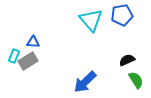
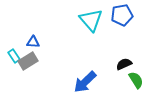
cyan rectangle: rotated 56 degrees counterclockwise
black semicircle: moved 3 px left, 4 px down
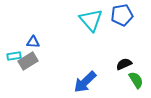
cyan rectangle: rotated 64 degrees counterclockwise
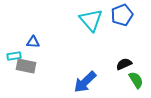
blue pentagon: rotated 10 degrees counterclockwise
gray rectangle: moved 2 px left, 5 px down; rotated 42 degrees clockwise
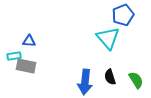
blue pentagon: moved 1 px right
cyan triangle: moved 17 px right, 18 px down
blue triangle: moved 4 px left, 1 px up
black semicircle: moved 14 px left, 13 px down; rotated 84 degrees counterclockwise
blue arrow: rotated 40 degrees counterclockwise
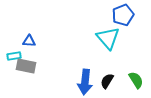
black semicircle: moved 3 px left, 4 px down; rotated 49 degrees clockwise
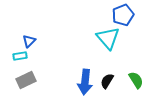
blue triangle: rotated 48 degrees counterclockwise
cyan rectangle: moved 6 px right
gray rectangle: moved 14 px down; rotated 36 degrees counterclockwise
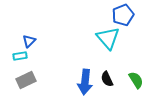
black semicircle: moved 2 px up; rotated 56 degrees counterclockwise
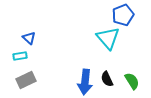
blue triangle: moved 3 px up; rotated 32 degrees counterclockwise
green semicircle: moved 4 px left, 1 px down
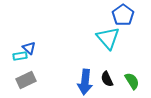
blue pentagon: rotated 15 degrees counterclockwise
blue triangle: moved 10 px down
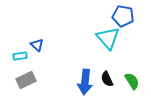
blue pentagon: moved 1 px down; rotated 25 degrees counterclockwise
blue triangle: moved 8 px right, 3 px up
